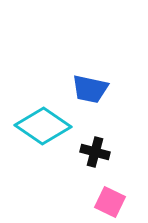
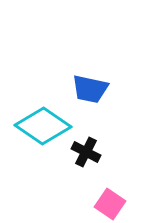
black cross: moved 9 px left; rotated 12 degrees clockwise
pink square: moved 2 px down; rotated 8 degrees clockwise
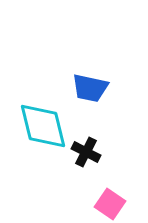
blue trapezoid: moved 1 px up
cyan diamond: rotated 42 degrees clockwise
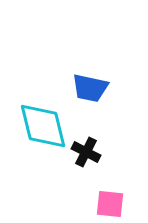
pink square: rotated 28 degrees counterclockwise
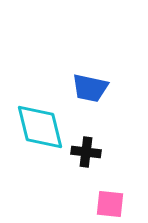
cyan diamond: moved 3 px left, 1 px down
black cross: rotated 20 degrees counterclockwise
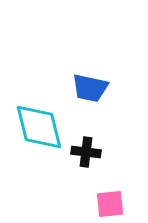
cyan diamond: moved 1 px left
pink square: rotated 12 degrees counterclockwise
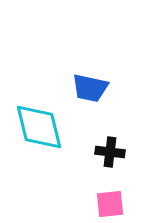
black cross: moved 24 px right
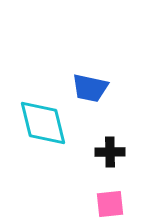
cyan diamond: moved 4 px right, 4 px up
black cross: rotated 8 degrees counterclockwise
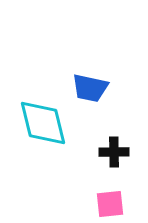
black cross: moved 4 px right
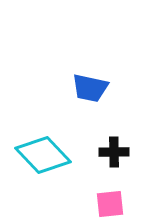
cyan diamond: moved 32 px down; rotated 30 degrees counterclockwise
